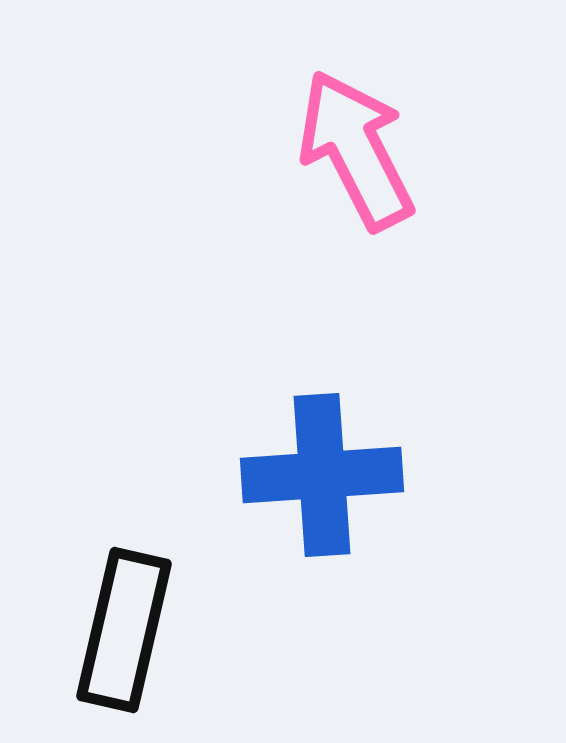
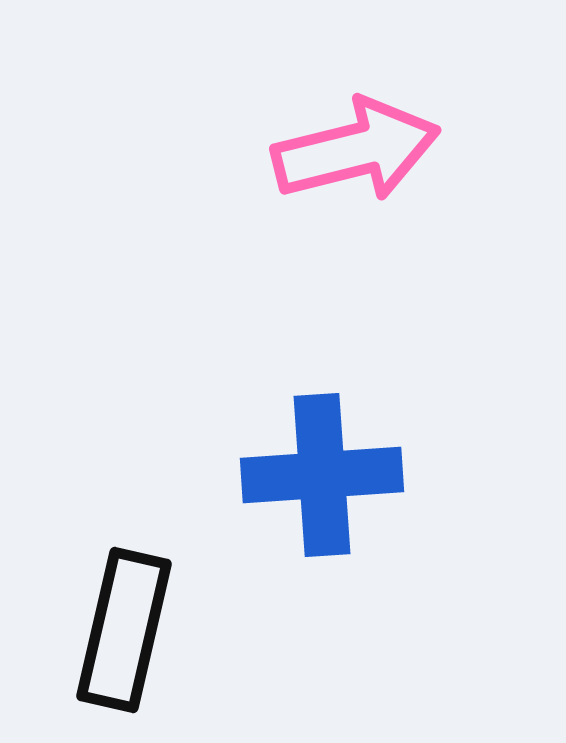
pink arrow: rotated 103 degrees clockwise
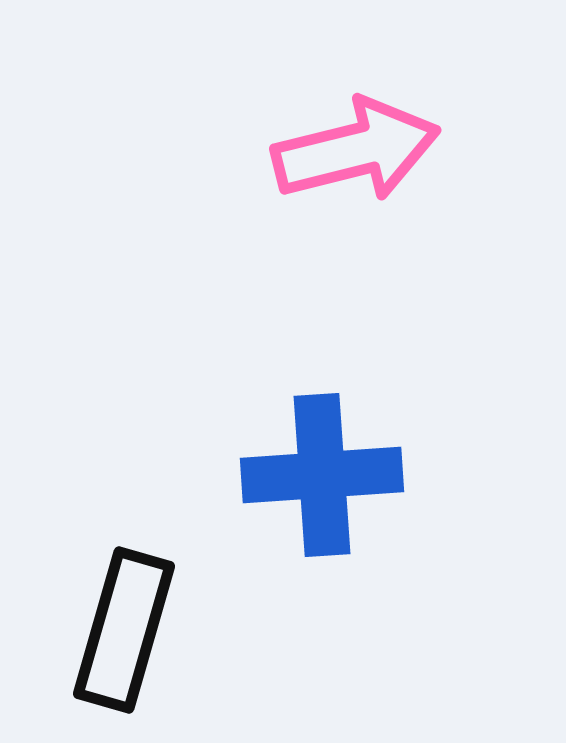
black rectangle: rotated 3 degrees clockwise
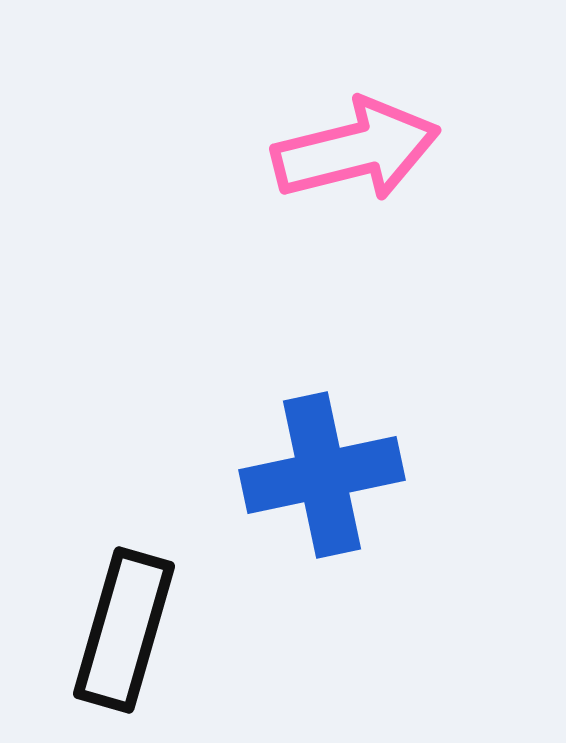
blue cross: rotated 8 degrees counterclockwise
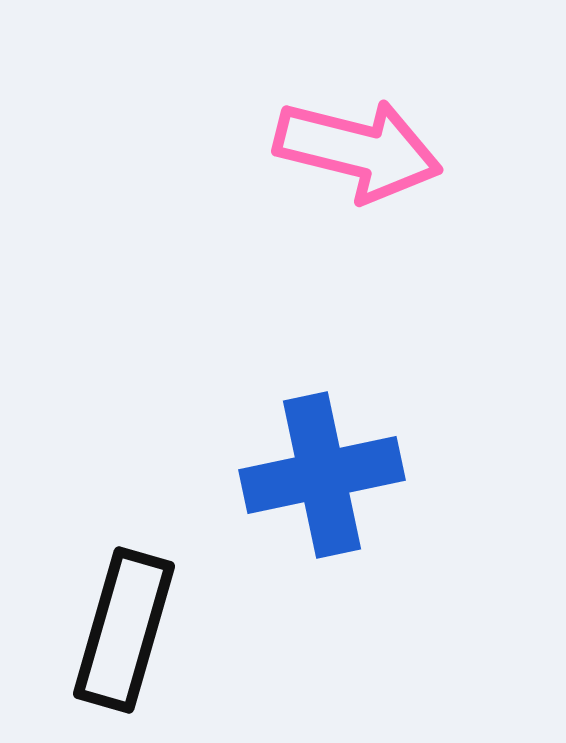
pink arrow: moved 2 px right; rotated 28 degrees clockwise
